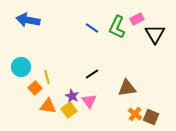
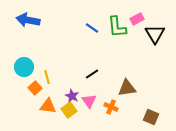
green L-shape: rotated 30 degrees counterclockwise
cyan circle: moved 3 px right
orange cross: moved 24 px left, 7 px up; rotated 16 degrees counterclockwise
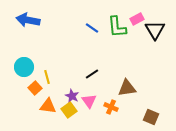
black triangle: moved 4 px up
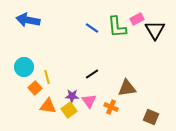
purple star: rotated 24 degrees counterclockwise
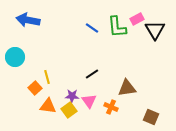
cyan circle: moved 9 px left, 10 px up
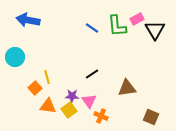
green L-shape: moved 1 px up
orange cross: moved 10 px left, 9 px down
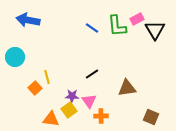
orange triangle: moved 3 px right, 13 px down
orange cross: rotated 24 degrees counterclockwise
